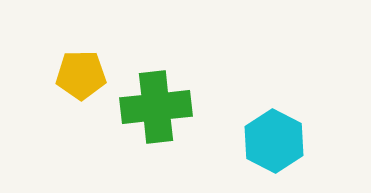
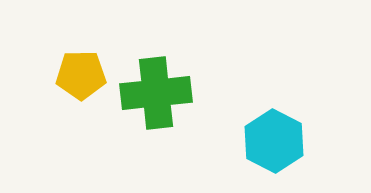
green cross: moved 14 px up
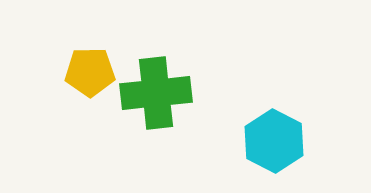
yellow pentagon: moved 9 px right, 3 px up
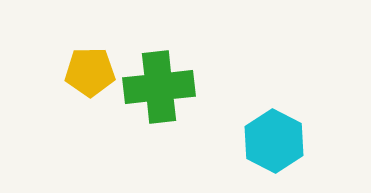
green cross: moved 3 px right, 6 px up
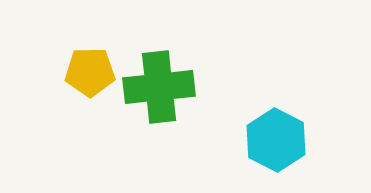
cyan hexagon: moved 2 px right, 1 px up
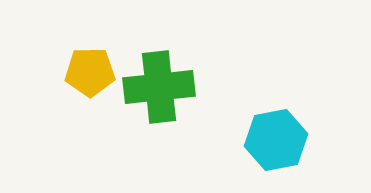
cyan hexagon: rotated 22 degrees clockwise
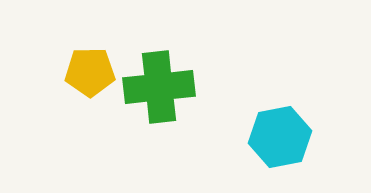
cyan hexagon: moved 4 px right, 3 px up
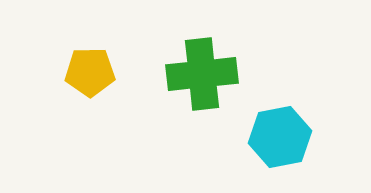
green cross: moved 43 px right, 13 px up
